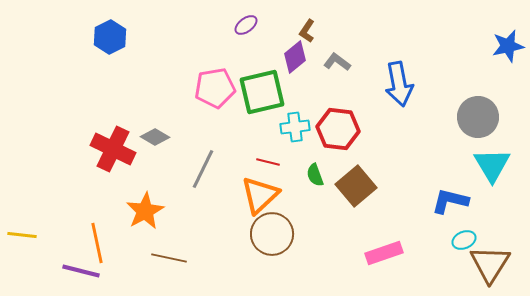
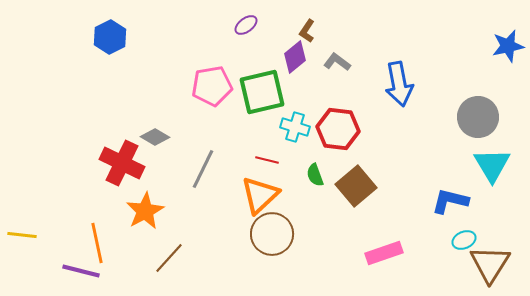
pink pentagon: moved 3 px left, 2 px up
cyan cross: rotated 24 degrees clockwise
red cross: moved 9 px right, 14 px down
red line: moved 1 px left, 2 px up
brown line: rotated 60 degrees counterclockwise
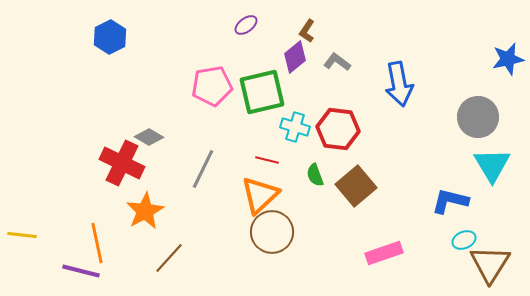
blue star: moved 13 px down
gray diamond: moved 6 px left
brown circle: moved 2 px up
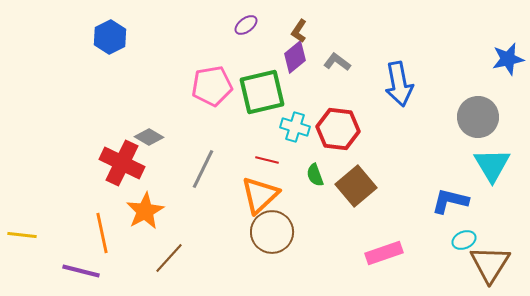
brown L-shape: moved 8 px left
orange line: moved 5 px right, 10 px up
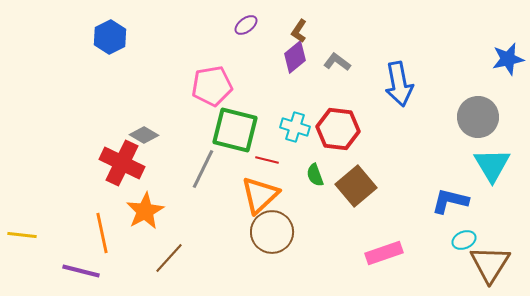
green square: moved 27 px left, 38 px down; rotated 27 degrees clockwise
gray diamond: moved 5 px left, 2 px up
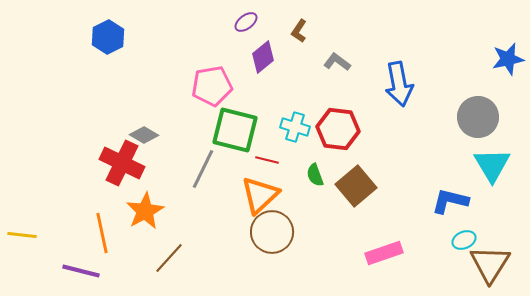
purple ellipse: moved 3 px up
blue hexagon: moved 2 px left
purple diamond: moved 32 px left
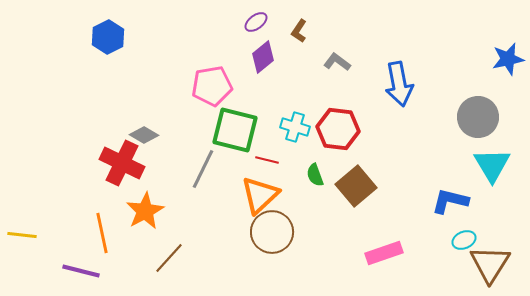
purple ellipse: moved 10 px right
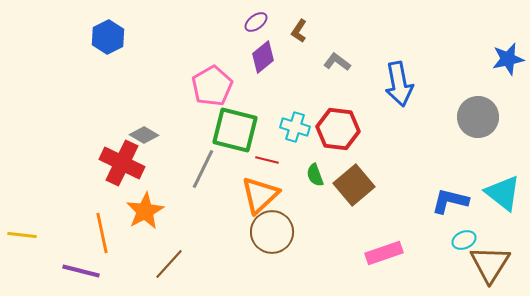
pink pentagon: rotated 21 degrees counterclockwise
cyan triangle: moved 11 px right, 28 px down; rotated 21 degrees counterclockwise
brown square: moved 2 px left, 1 px up
brown line: moved 6 px down
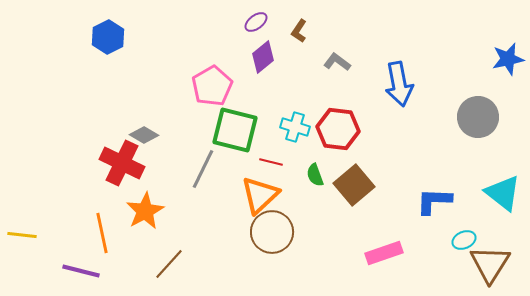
red line: moved 4 px right, 2 px down
blue L-shape: moved 16 px left; rotated 12 degrees counterclockwise
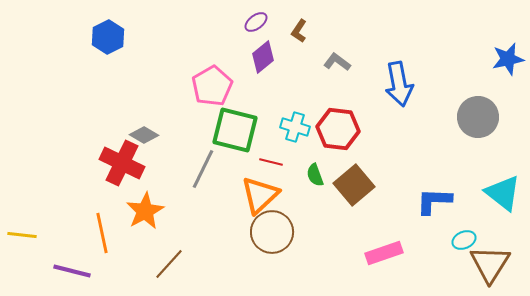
purple line: moved 9 px left
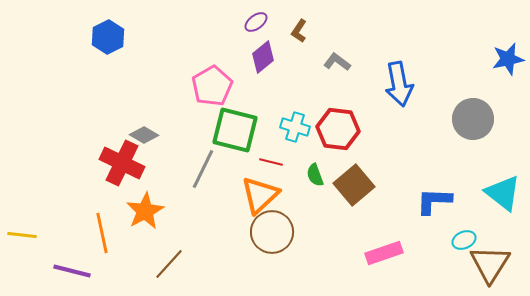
gray circle: moved 5 px left, 2 px down
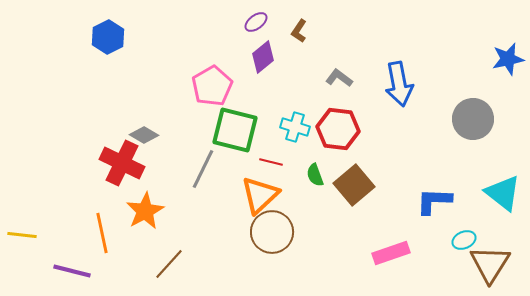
gray L-shape: moved 2 px right, 16 px down
pink rectangle: moved 7 px right
